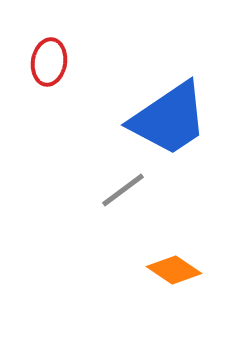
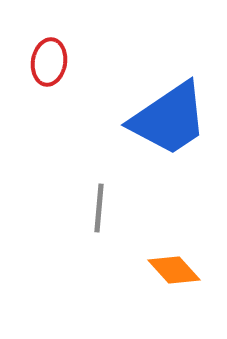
gray line: moved 24 px left, 18 px down; rotated 48 degrees counterclockwise
orange diamond: rotated 14 degrees clockwise
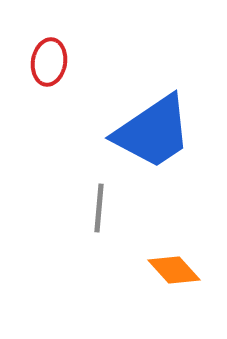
blue trapezoid: moved 16 px left, 13 px down
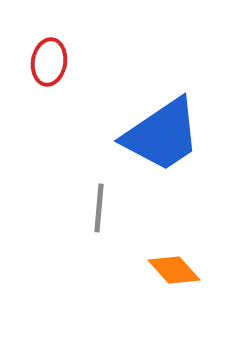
blue trapezoid: moved 9 px right, 3 px down
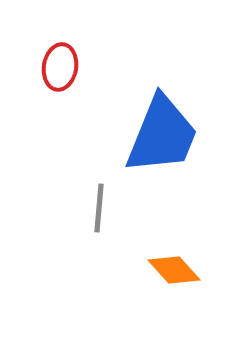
red ellipse: moved 11 px right, 5 px down
blue trapezoid: rotated 34 degrees counterclockwise
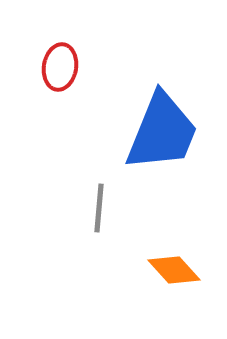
blue trapezoid: moved 3 px up
